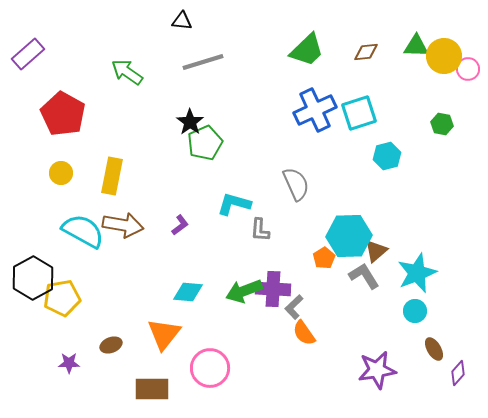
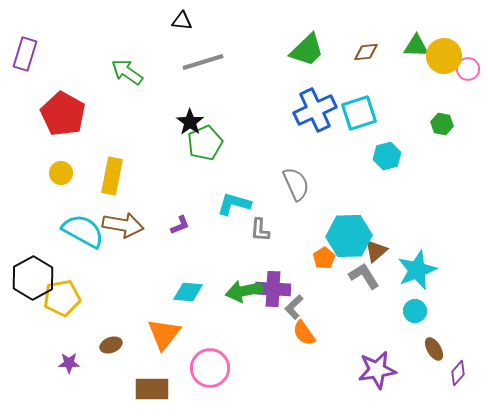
purple rectangle at (28, 54): moved 3 px left; rotated 32 degrees counterclockwise
purple L-shape at (180, 225): rotated 15 degrees clockwise
cyan star at (417, 273): moved 3 px up
green arrow at (244, 291): rotated 9 degrees clockwise
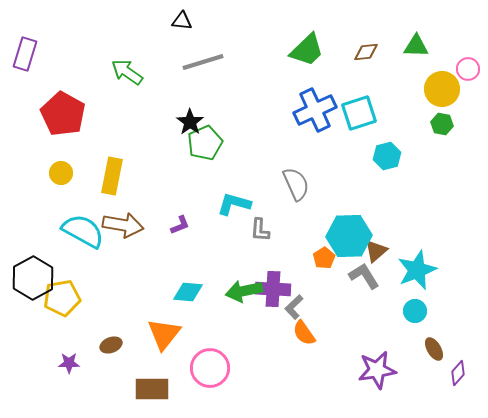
yellow circle at (444, 56): moved 2 px left, 33 px down
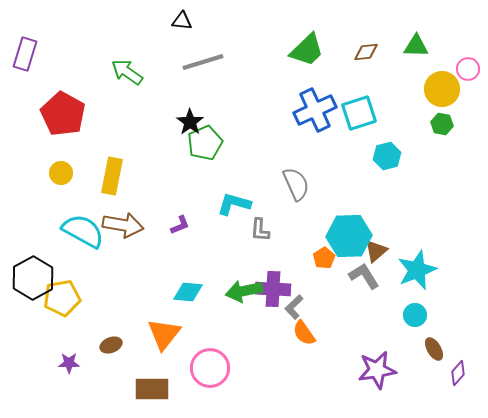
cyan circle at (415, 311): moved 4 px down
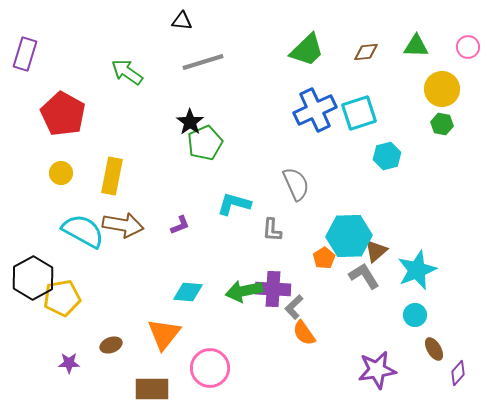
pink circle at (468, 69): moved 22 px up
gray L-shape at (260, 230): moved 12 px right
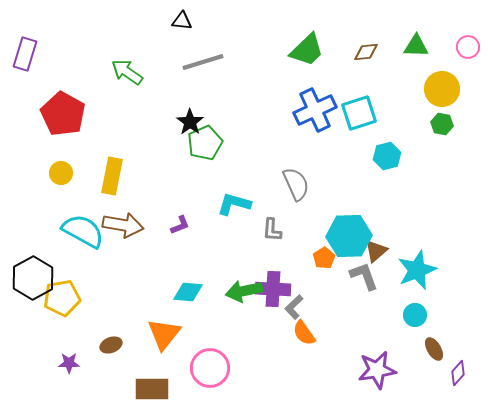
gray L-shape at (364, 276): rotated 12 degrees clockwise
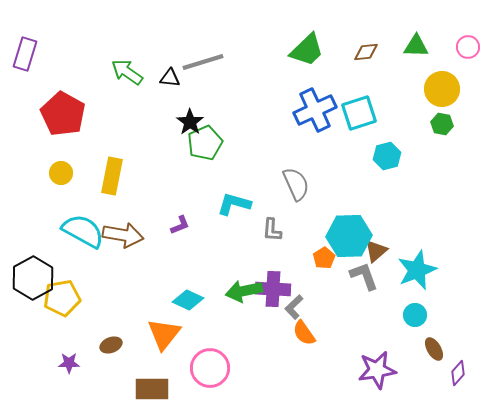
black triangle at (182, 21): moved 12 px left, 57 px down
brown arrow at (123, 225): moved 10 px down
cyan diamond at (188, 292): moved 8 px down; rotated 20 degrees clockwise
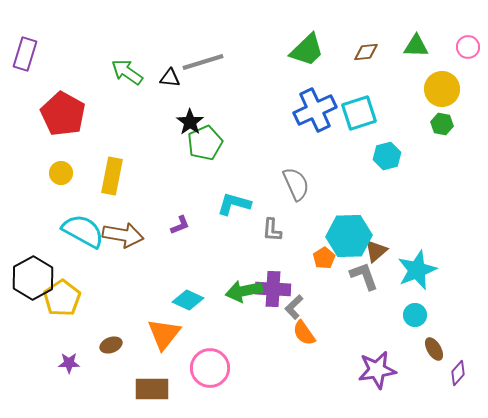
yellow pentagon at (62, 298): rotated 24 degrees counterclockwise
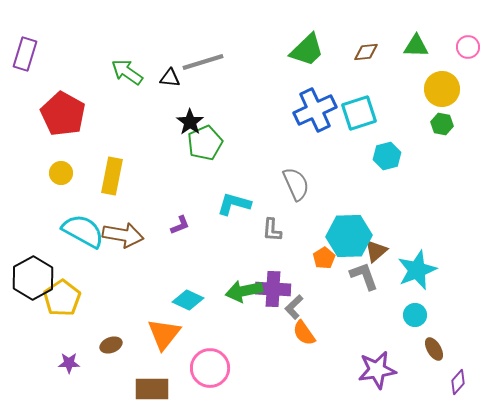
purple diamond at (458, 373): moved 9 px down
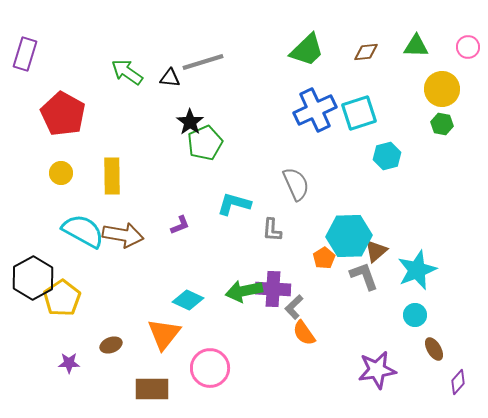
yellow rectangle at (112, 176): rotated 12 degrees counterclockwise
